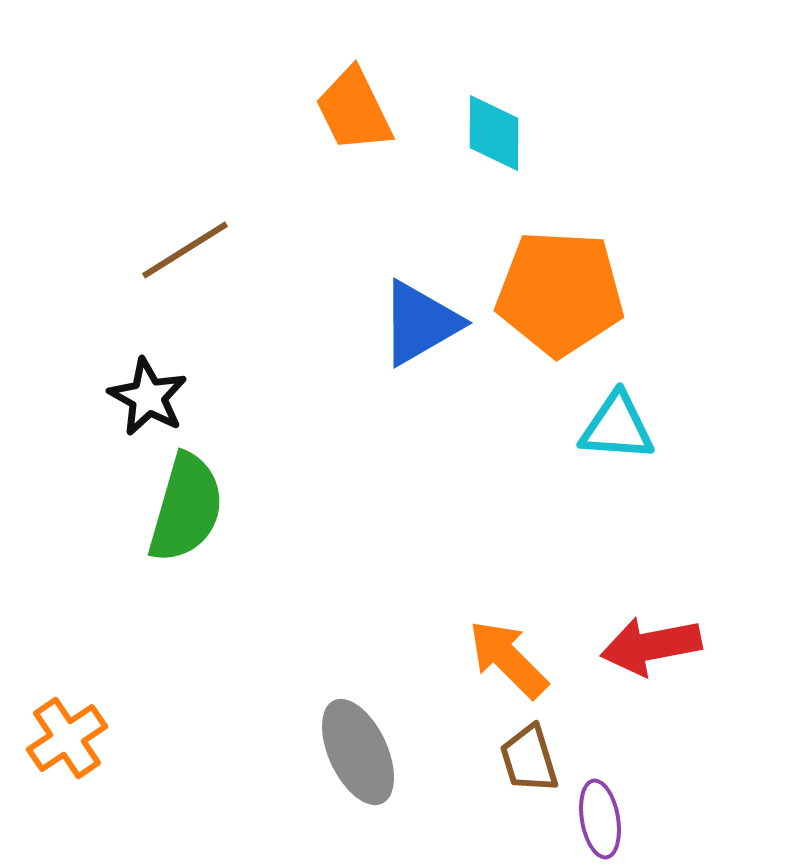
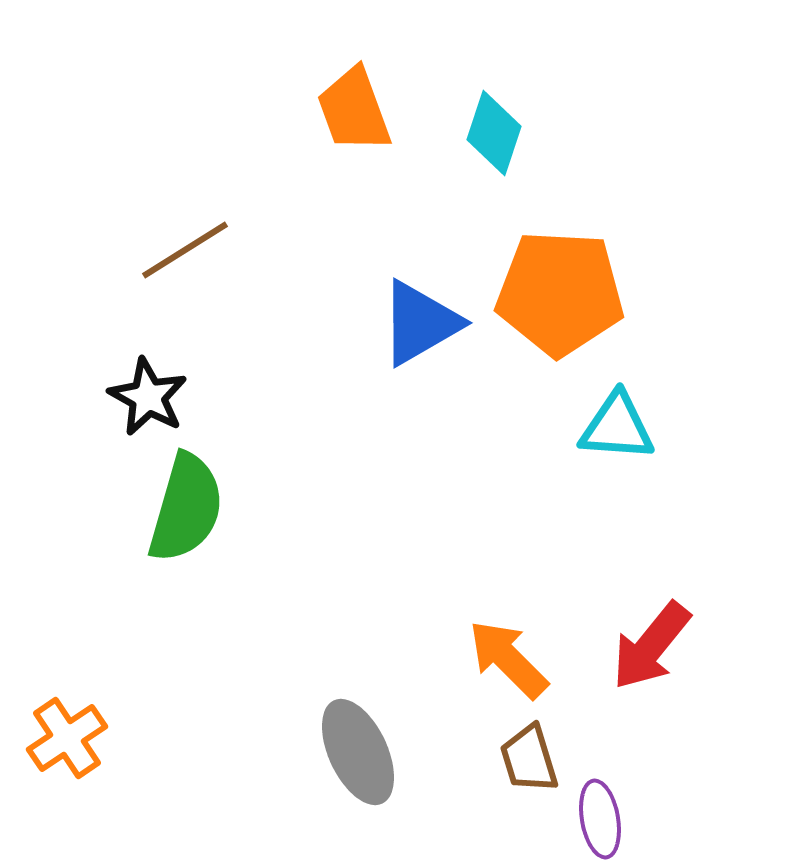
orange trapezoid: rotated 6 degrees clockwise
cyan diamond: rotated 18 degrees clockwise
red arrow: rotated 40 degrees counterclockwise
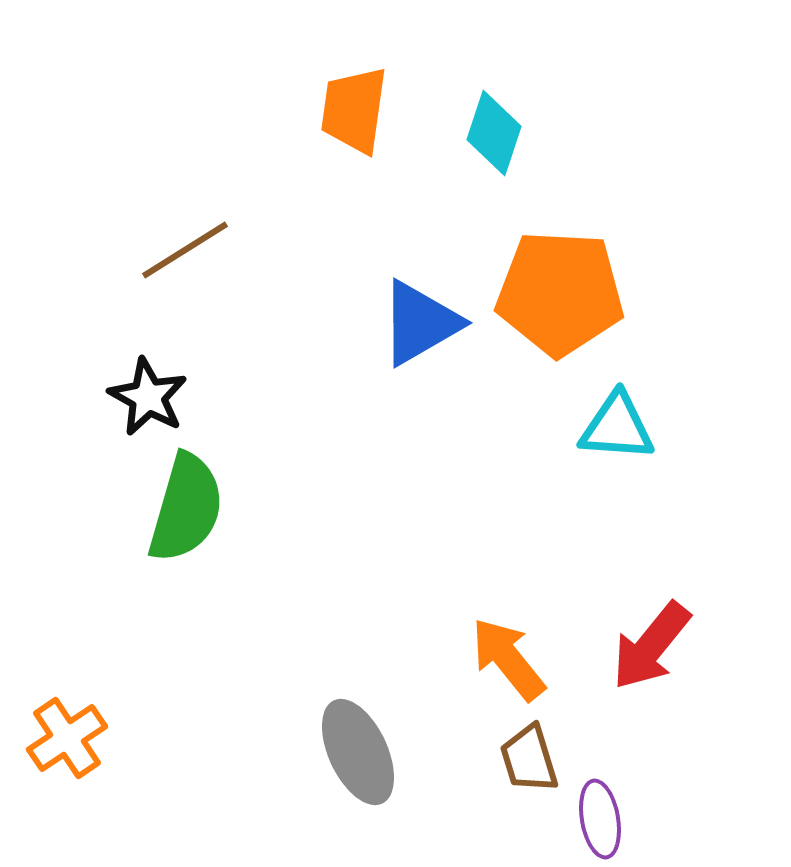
orange trapezoid: rotated 28 degrees clockwise
orange arrow: rotated 6 degrees clockwise
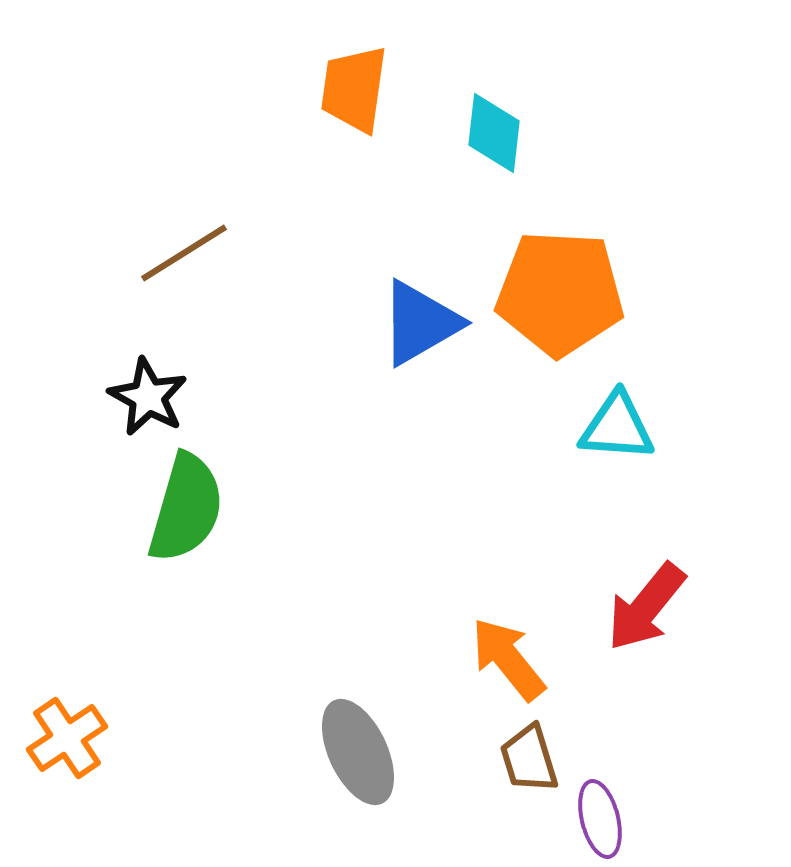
orange trapezoid: moved 21 px up
cyan diamond: rotated 12 degrees counterclockwise
brown line: moved 1 px left, 3 px down
red arrow: moved 5 px left, 39 px up
purple ellipse: rotated 4 degrees counterclockwise
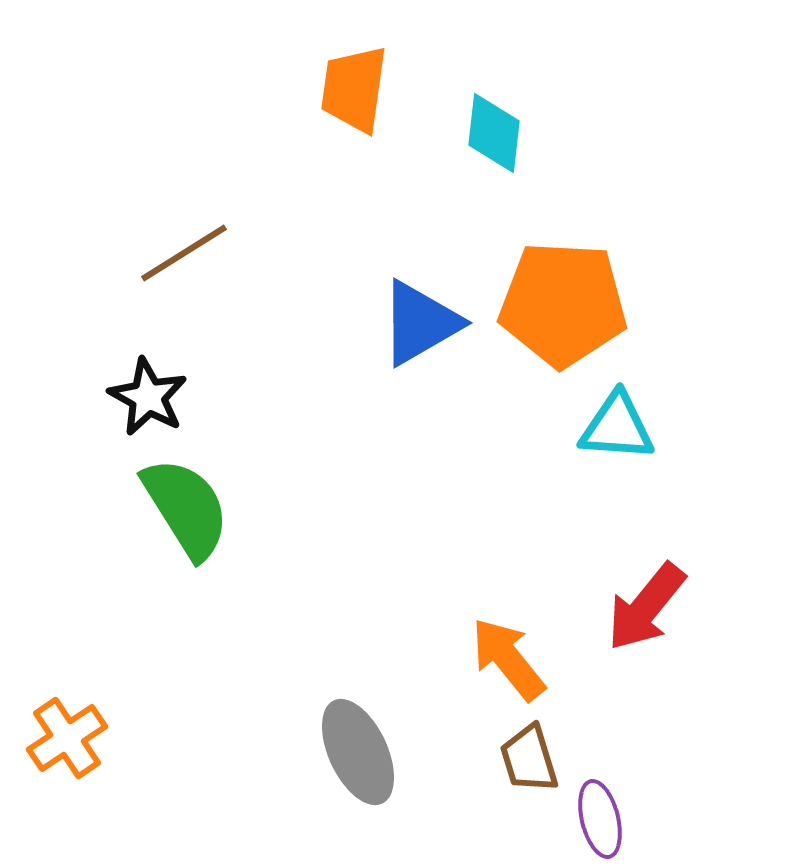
orange pentagon: moved 3 px right, 11 px down
green semicircle: rotated 48 degrees counterclockwise
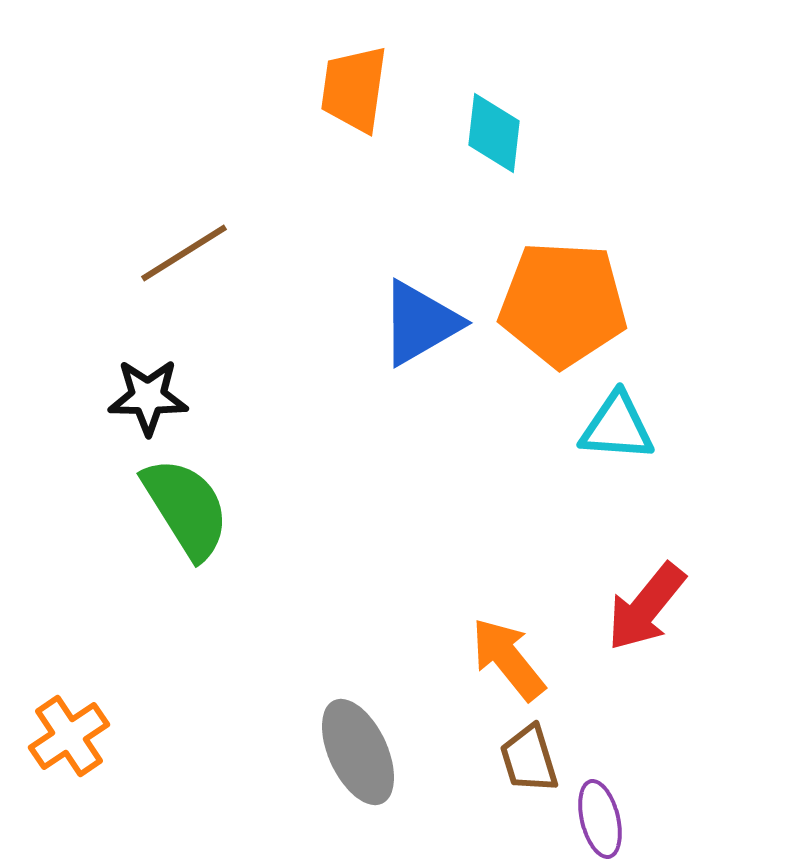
black star: rotated 28 degrees counterclockwise
orange cross: moved 2 px right, 2 px up
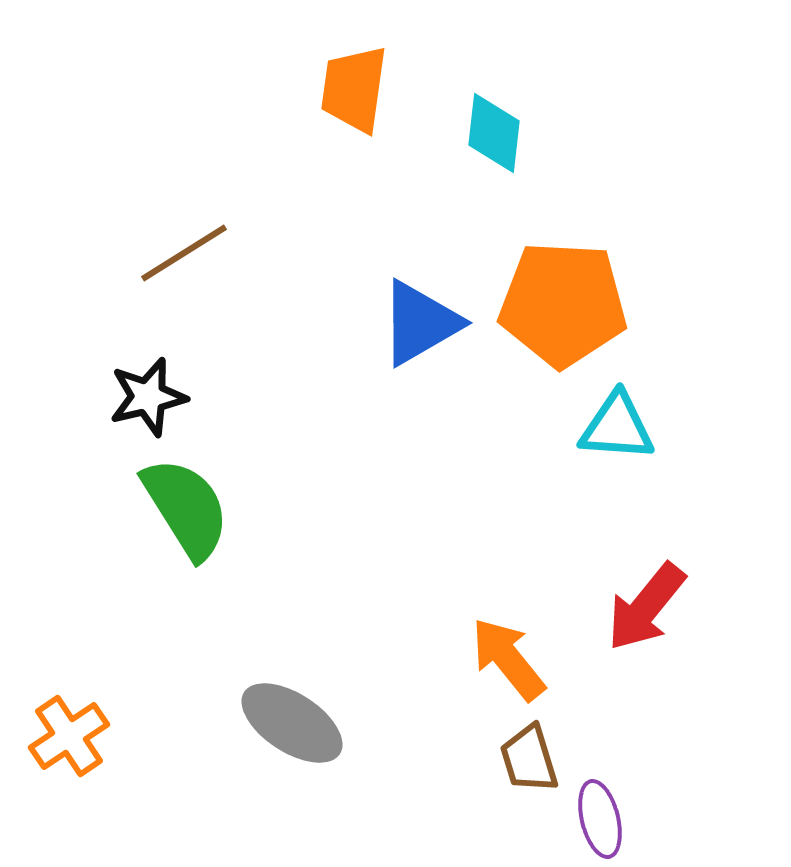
black star: rotated 14 degrees counterclockwise
gray ellipse: moved 66 px left, 29 px up; rotated 32 degrees counterclockwise
